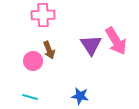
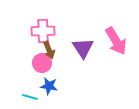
pink cross: moved 16 px down
purple triangle: moved 8 px left, 3 px down
pink circle: moved 9 px right, 2 px down
blue star: moved 31 px left, 10 px up
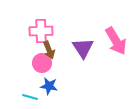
pink cross: moved 2 px left
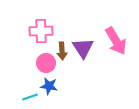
brown arrow: moved 13 px right, 1 px down; rotated 18 degrees clockwise
pink circle: moved 4 px right
cyan line: rotated 35 degrees counterclockwise
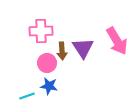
pink arrow: moved 1 px right
pink circle: moved 1 px right
cyan line: moved 3 px left, 1 px up
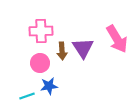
pink arrow: moved 2 px up
pink circle: moved 7 px left
blue star: rotated 18 degrees counterclockwise
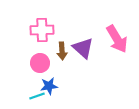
pink cross: moved 1 px right, 1 px up
purple triangle: rotated 15 degrees counterclockwise
cyan line: moved 10 px right
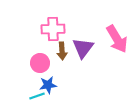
pink cross: moved 11 px right, 1 px up
purple triangle: rotated 25 degrees clockwise
blue star: moved 1 px left, 1 px up
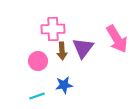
pink circle: moved 2 px left, 2 px up
blue star: moved 16 px right
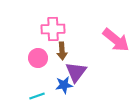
pink arrow: moved 1 px left, 1 px down; rotated 20 degrees counterclockwise
purple triangle: moved 7 px left, 24 px down
pink circle: moved 3 px up
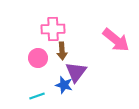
blue star: rotated 24 degrees clockwise
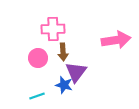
pink arrow: rotated 48 degrees counterclockwise
brown arrow: moved 1 px right, 1 px down
